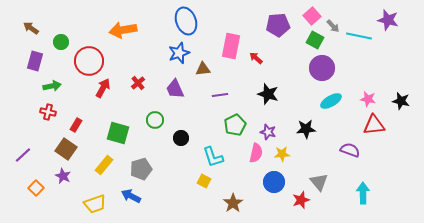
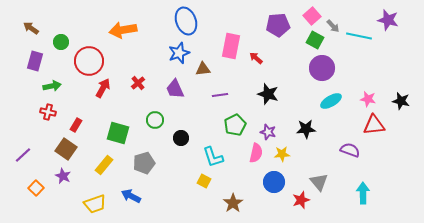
gray pentagon at (141, 169): moved 3 px right, 6 px up
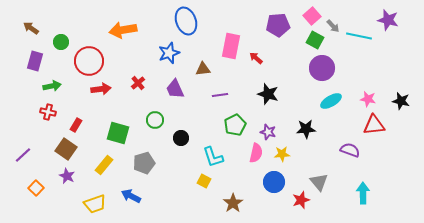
blue star at (179, 53): moved 10 px left
red arrow at (103, 88): moved 2 px left, 1 px down; rotated 54 degrees clockwise
purple star at (63, 176): moved 4 px right
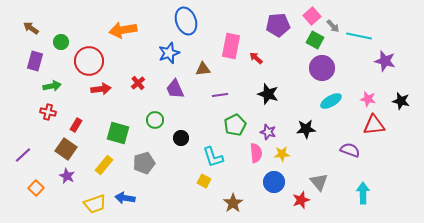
purple star at (388, 20): moved 3 px left, 41 px down
pink semicircle at (256, 153): rotated 18 degrees counterclockwise
blue arrow at (131, 196): moved 6 px left, 2 px down; rotated 18 degrees counterclockwise
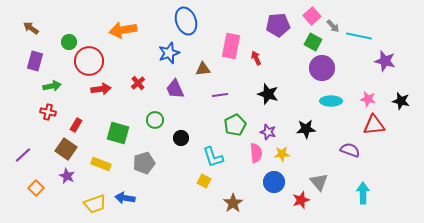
green square at (315, 40): moved 2 px left, 2 px down
green circle at (61, 42): moved 8 px right
red arrow at (256, 58): rotated 24 degrees clockwise
cyan ellipse at (331, 101): rotated 30 degrees clockwise
yellow rectangle at (104, 165): moved 3 px left, 1 px up; rotated 72 degrees clockwise
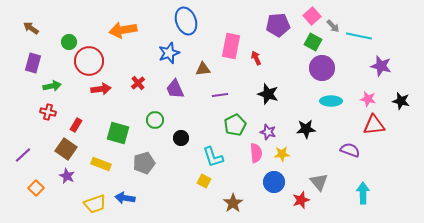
purple rectangle at (35, 61): moved 2 px left, 2 px down
purple star at (385, 61): moved 4 px left, 5 px down
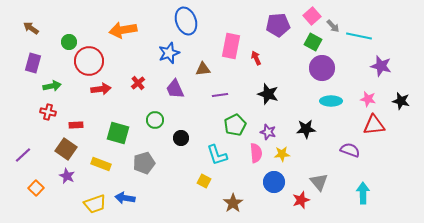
red rectangle at (76, 125): rotated 56 degrees clockwise
cyan L-shape at (213, 157): moved 4 px right, 2 px up
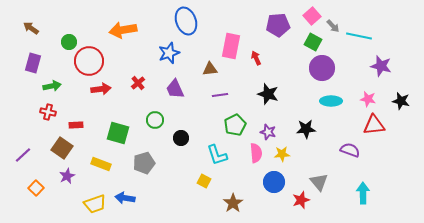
brown triangle at (203, 69): moved 7 px right
brown square at (66, 149): moved 4 px left, 1 px up
purple star at (67, 176): rotated 21 degrees clockwise
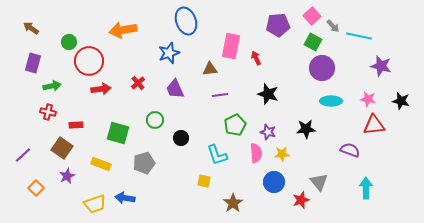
yellow square at (204, 181): rotated 16 degrees counterclockwise
cyan arrow at (363, 193): moved 3 px right, 5 px up
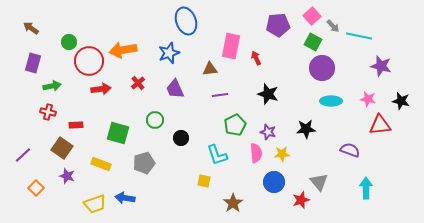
orange arrow at (123, 30): moved 20 px down
red triangle at (374, 125): moved 6 px right
purple star at (67, 176): rotated 28 degrees counterclockwise
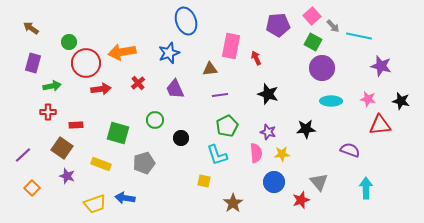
orange arrow at (123, 50): moved 1 px left, 2 px down
red circle at (89, 61): moved 3 px left, 2 px down
red cross at (48, 112): rotated 14 degrees counterclockwise
green pentagon at (235, 125): moved 8 px left, 1 px down
orange square at (36, 188): moved 4 px left
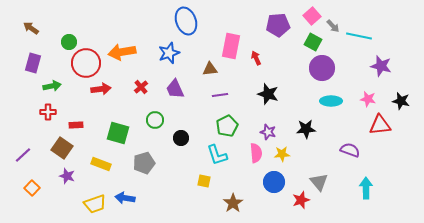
red cross at (138, 83): moved 3 px right, 4 px down
